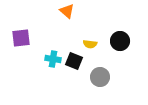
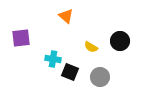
orange triangle: moved 1 px left, 5 px down
yellow semicircle: moved 1 px right, 3 px down; rotated 24 degrees clockwise
black square: moved 4 px left, 11 px down
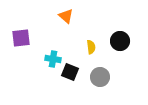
yellow semicircle: rotated 128 degrees counterclockwise
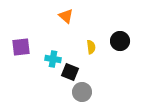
purple square: moved 9 px down
gray circle: moved 18 px left, 15 px down
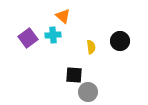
orange triangle: moved 3 px left
purple square: moved 7 px right, 9 px up; rotated 30 degrees counterclockwise
cyan cross: moved 24 px up; rotated 14 degrees counterclockwise
black square: moved 4 px right, 3 px down; rotated 18 degrees counterclockwise
gray circle: moved 6 px right
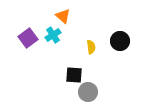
cyan cross: rotated 28 degrees counterclockwise
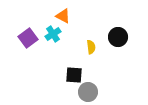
orange triangle: rotated 14 degrees counterclockwise
cyan cross: moved 1 px up
black circle: moved 2 px left, 4 px up
